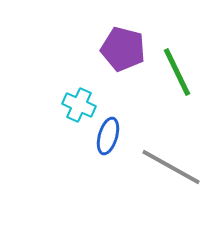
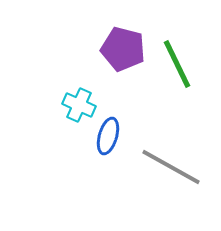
green line: moved 8 px up
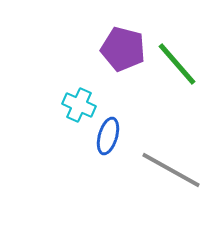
green line: rotated 15 degrees counterclockwise
gray line: moved 3 px down
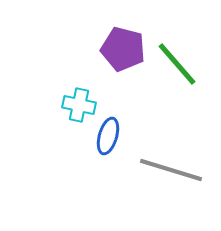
cyan cross: rotated 12 degrees counterclockwise
gray line: rotated 12 degrees counterclockwise
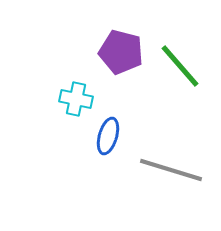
purple pentagon: moved 2 px left, 3 px down
green line: moved 3 px right, 2 px down
cyan cross: moved 3 px left, 6 px up
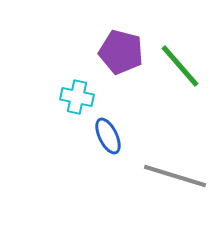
cyan cross: moved 1 px right, 2 px up
blue ellipse: rotated 42 degrees counterclockwise
gray line: moved 4 px right, 6 px down
